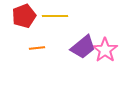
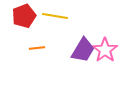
yellow line: rotated 10 degrees clockwise
purple trapezoid: moved 3 px down; rotated 20 degrees counterclockwise
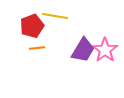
red pentagon: moved 8 px right, 10 px down
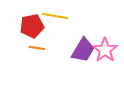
red pentagon: rotated 10 degrees clockwise
orange line: rotated 14 degrees clockwise
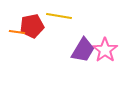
yellow line: moved 4 px right
orange line: moved 20 px left, 16 px up
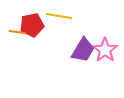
red pentagon: moved 1 px up
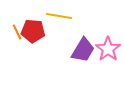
red pentagon: moved 1 px right, 6 px down; rotated 15 degrees clockwise
orange line: rotated 56 degrees clockwise
pink star: moved 3 px right, 1 px up
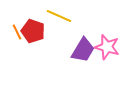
yellow line: rotated 15 degrees clockwise
red pentagon: rotated 15 degrees clockwise
pink star: moved 1 px left, 2 px up; rotated 20 degrees counterclockwise
